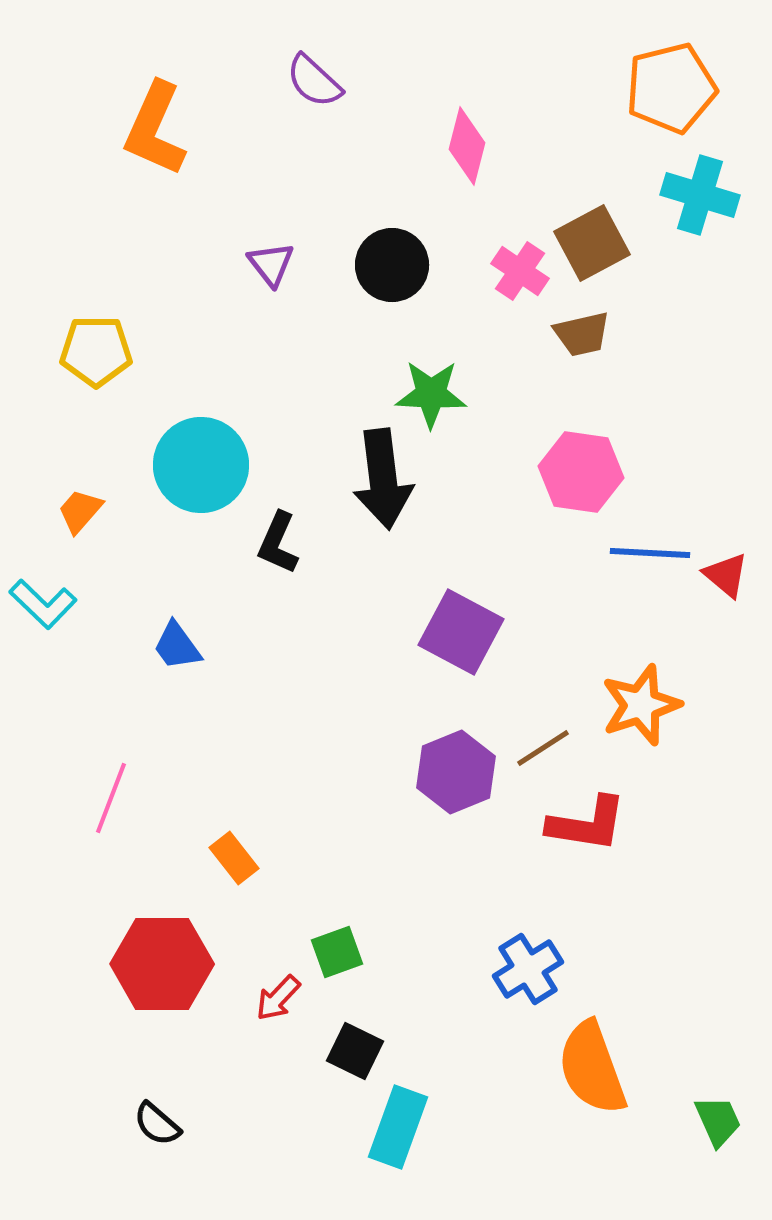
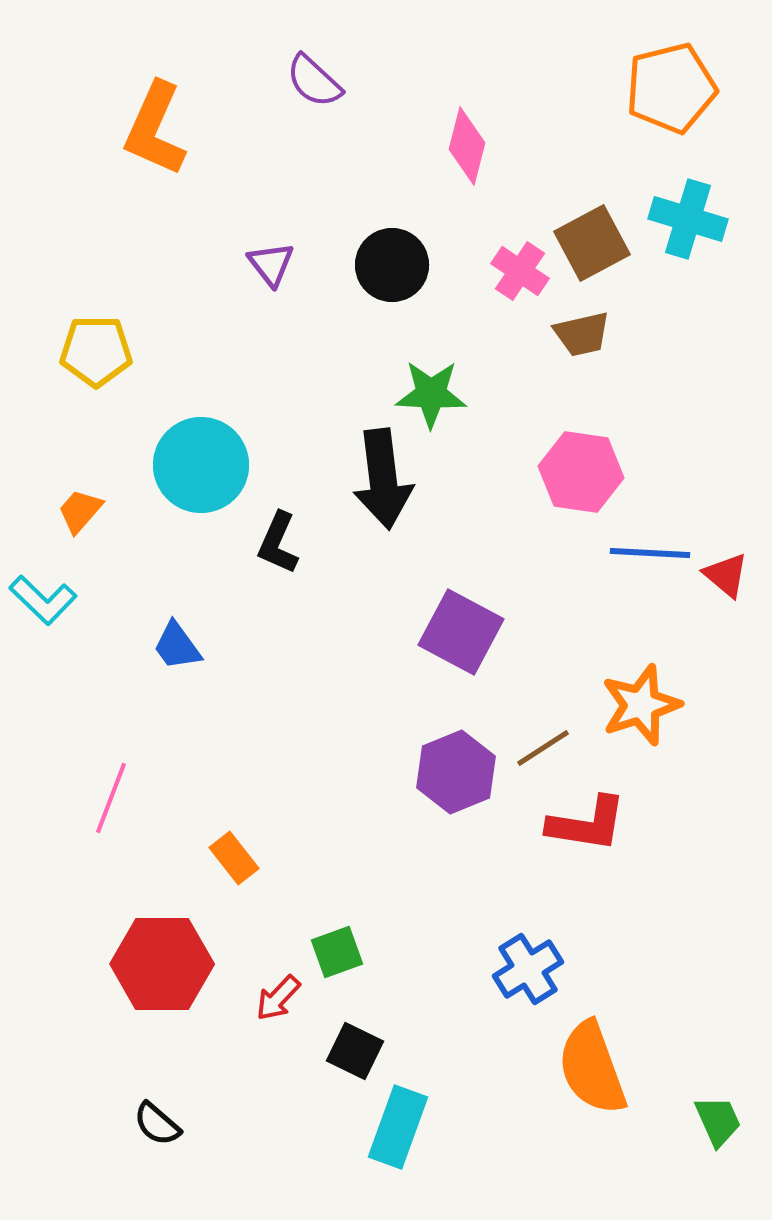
cyan cross: moved 12 px left, 24 px down
cyan L-shape: moved 4 px up
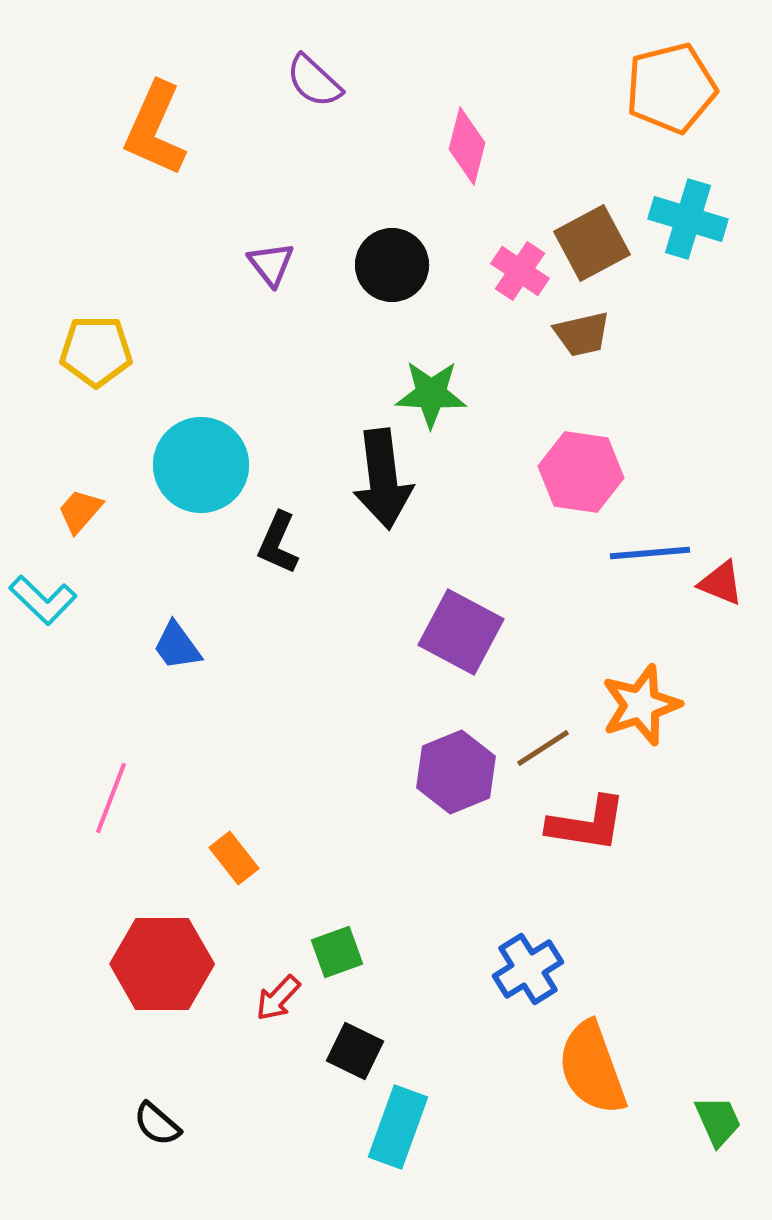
blue line: rotated 8 degrees counterclockwise
red triangle: moved 5 px left, 8 px down; rotated 18 degrees counterclockwise
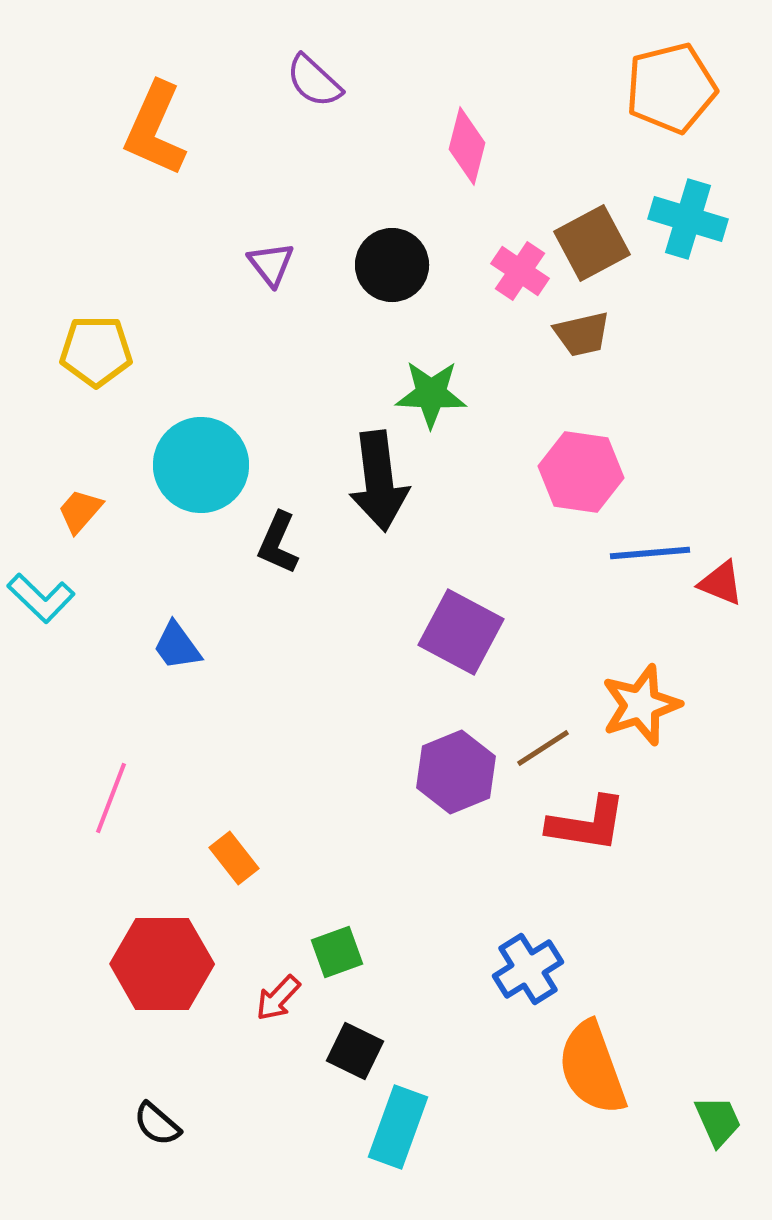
black arrow: moved 4 px left, 2 px down
cyan L-shape: moved 2 px left, 2 px up
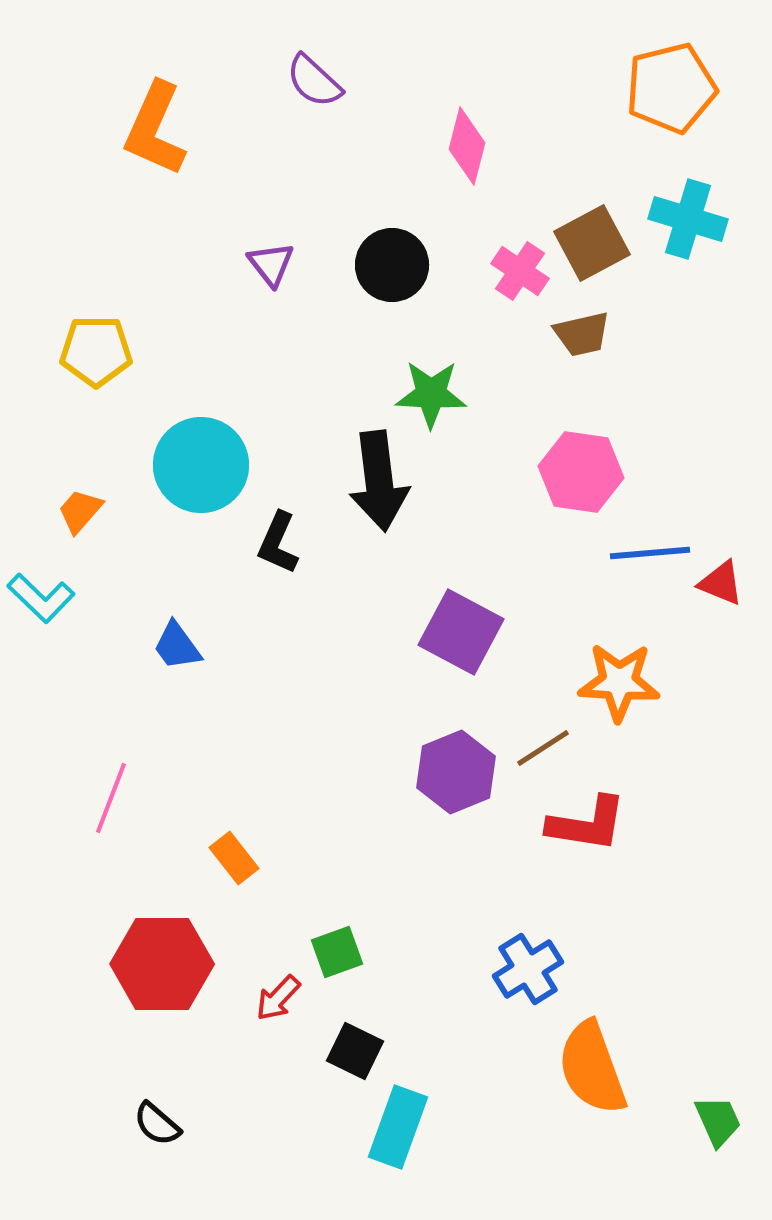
orange star: moved 22 px left, 23 px up; rotated 22 degrees clockwise
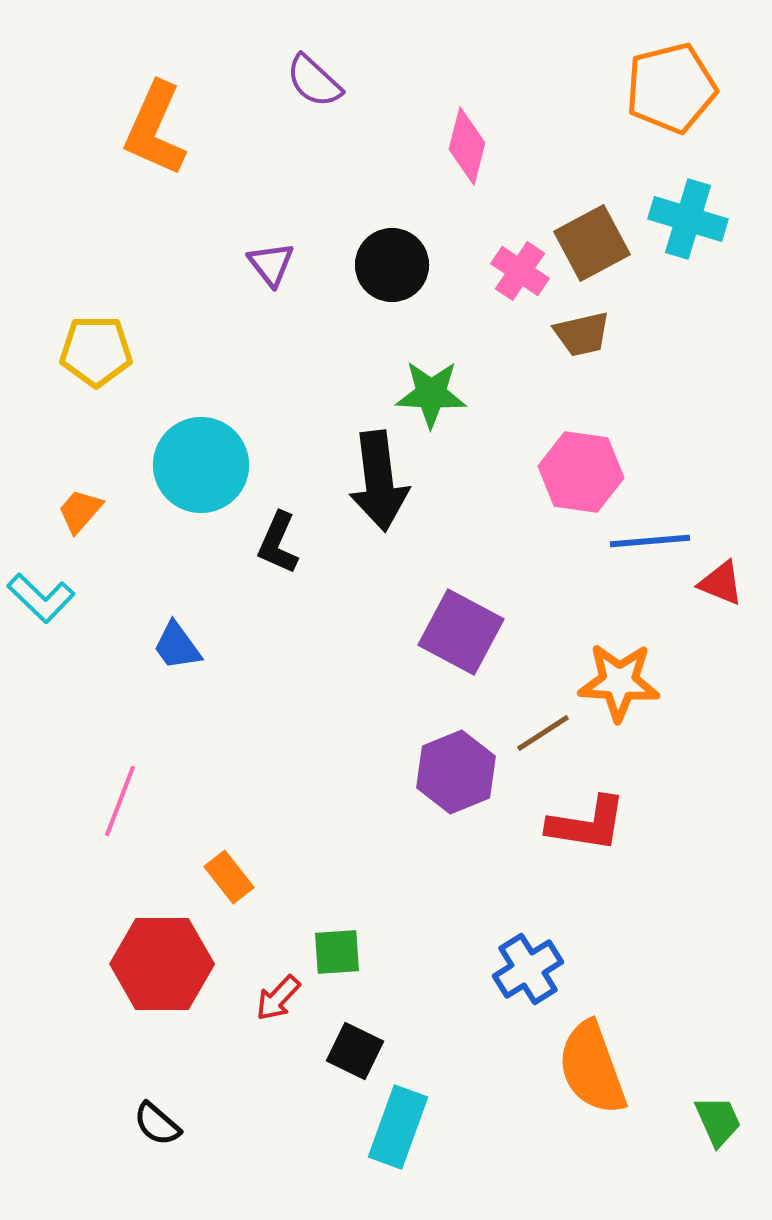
blue line: moved 12 px up
brown line: moved 15 px up
pink line: moved 9 px right, 3 px down
orange rectangle: moved 5 px left, 19 px down
green square: rotated 16 degrees clockwise
